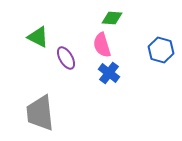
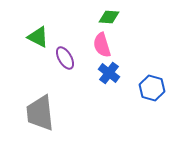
green diamond: moved 3 px left, 1 px up
blue hexagon: moved 9 px left, 38 px down
purple ellipse: moved 1 px left
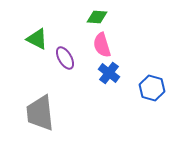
green diamond: moved 12 px left
green triangle: moved 1 px left, 2 px down
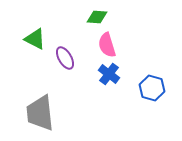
green triangle: moved 2 px left
pink semicircle: moved 5 px right
blue cross: moved 1 px down
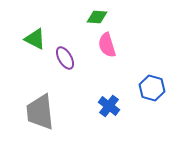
blue cross: moved 32 px down
gray trapezoid: moved 1 px up
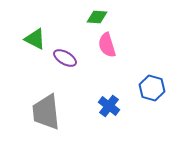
purple ellipse: rotated 30 degrees counterclockwise
gray trapezoid: moved 6 px right
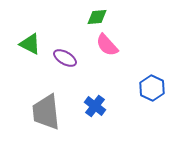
green diamond: rotated 10 degrees counterclockwise
green triangle: moved 5 px left, 5 px down
pink semicircle: rotated 25 degrees counterclockwise
blue hexagon: rotated 10 degrees clockwise
blue cross: moved 14 px left
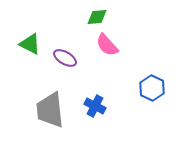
blue cross: rotated 10 degrees counterclockwise
gray trapezoid: moved 4 px right, 2 px up
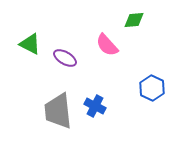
green diamond: moved 37 px right, 3 px down
gray trapezoid: moved 8 px right, 1 px down
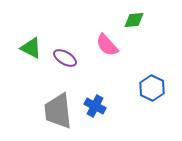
green triangle: moved 1 px right, 4 px down
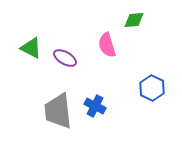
pink semicircle: rotated 25 degrees clockwise
